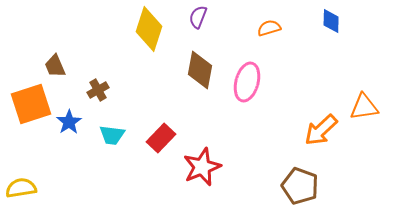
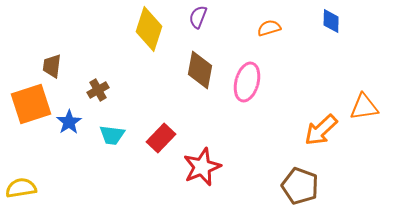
brown trapezoid: moved 3 px left; rotated 30 degrees clockwise
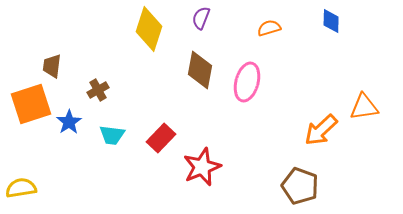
purple semicircle: moved 3 px right, 1 px down
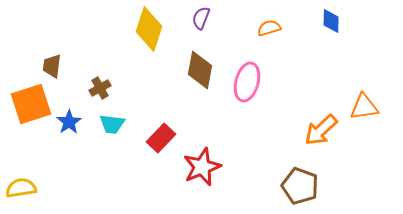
brown cross: moved 2 px right, 2 px up
cyan trapezoid: moved 11 px up
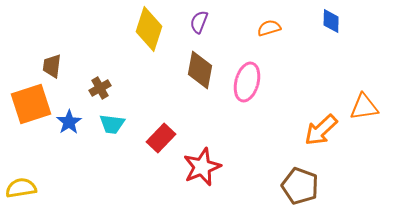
purple semicircle: moved 2 px left, 4 px down
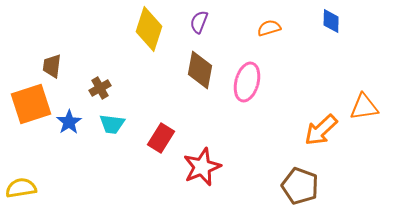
red rectangle: rotated 12 degrees counterclockwise
